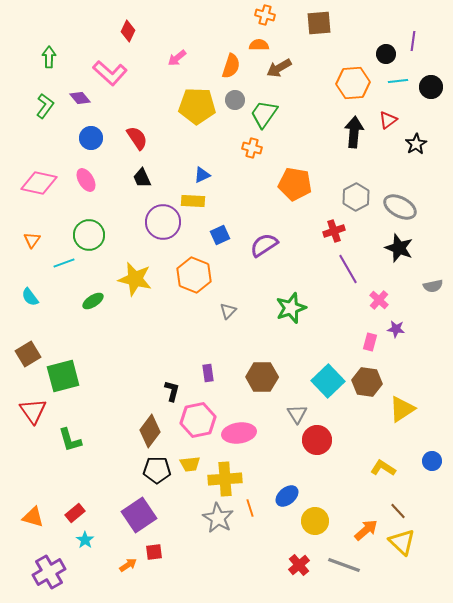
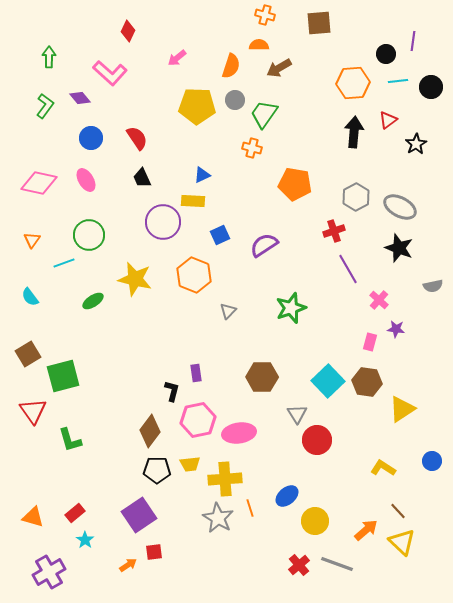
purple rectangle at (208, 373): moved 12 px left
gray line at (344, 565): moved 7 px left, 1 px up
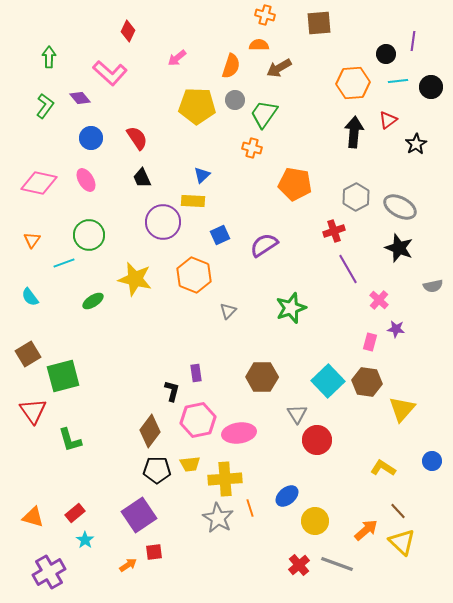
blue triangle at (202, 175): rotated 18 degrees counterclockwise
yellow triangle at (402, 409): rotated 16 degrees counterclockwise
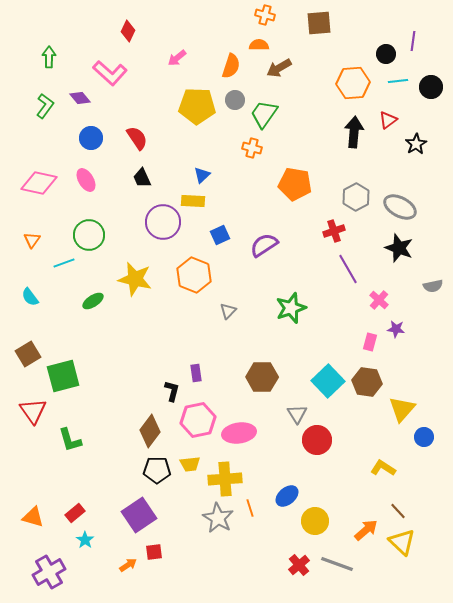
blue circle at (432, 461): moved 8 px left, 24 px up
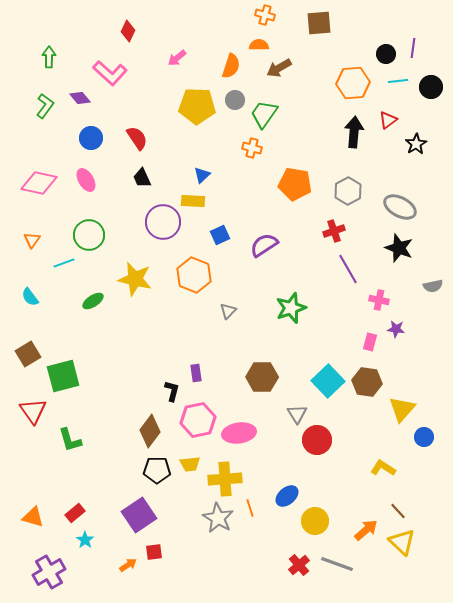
purple line at (413, 41): moved 7 px down
gray hexagon at (356, 197): moved 8 px left, 6 px up
pink cross at (379, 300): rotated 30 degrees counterclockwise
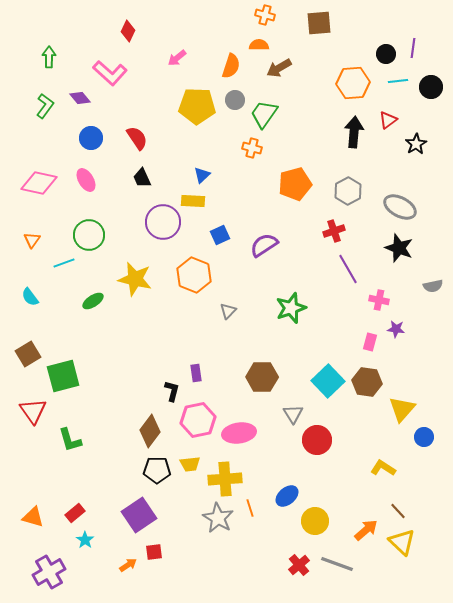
orange pentagon at (295, 184): rotated 24 degrees counterclockwise
gray triangle at (297, 414): moved 4 px left
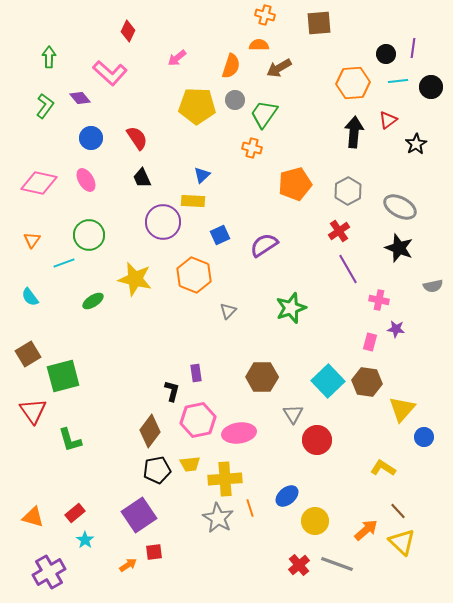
red cross at (334, 231): moved 5 px right; rotated 15 degrees counterclockwise
black pentagon at (157, 470): rotated 12 degrees counterclockwise
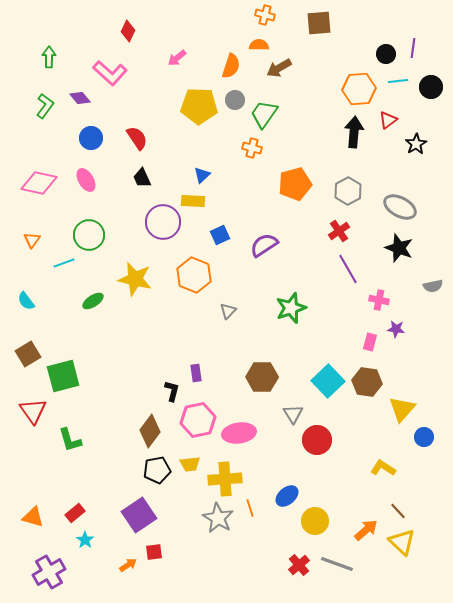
orange hexagon at (353, 83): moved 6 px right, 6 px down
yellow pentagon at (197, 106): moved 2 px right
cyan semicircle at (30, 297): moved 4 px left, 4 px down
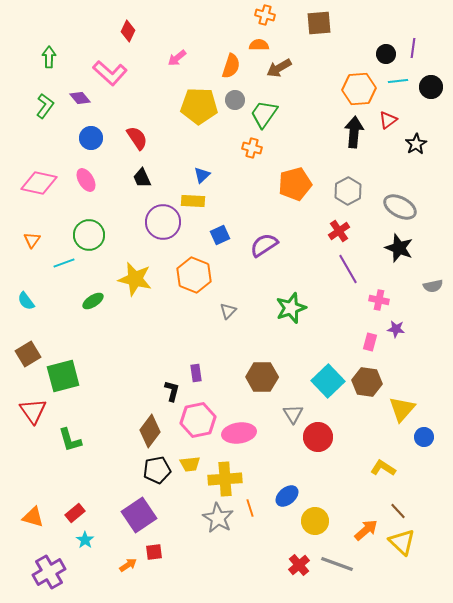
red circle at (317, 440): moved 1 px right, 3 px up
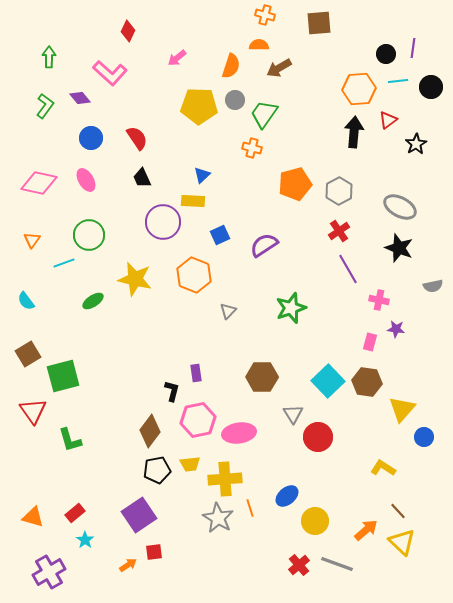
gray hexagon at (348, 191): moved 9 px left
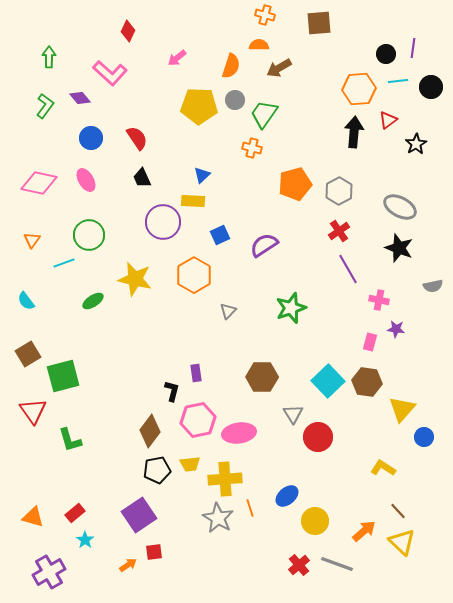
orange hexagon at (194, 275): rotated 8 degrees clockwise
orange arrow at (366, 530): moved 2 px left, 1 px down
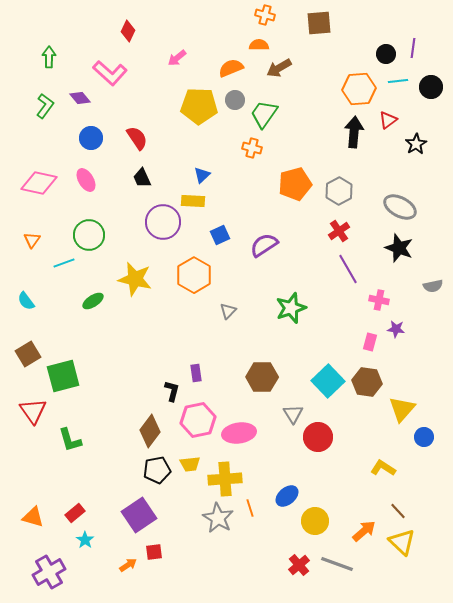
orange semicircle at (231, 66): moved 2 px down; rotated 130 degrees counterclockwise
